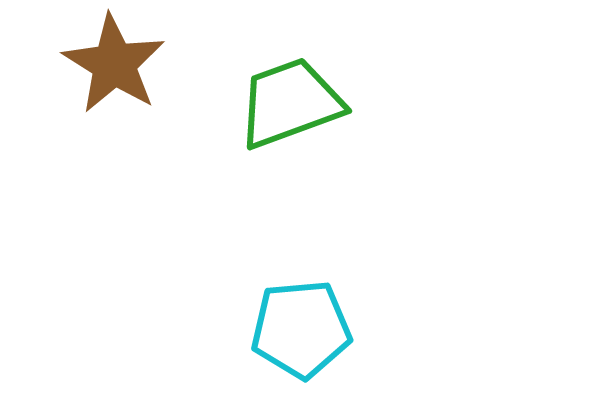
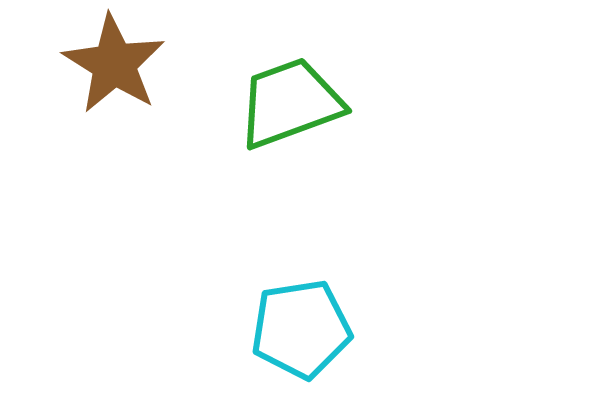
cyan pentagon: rotated 4 degrees counterclockwise
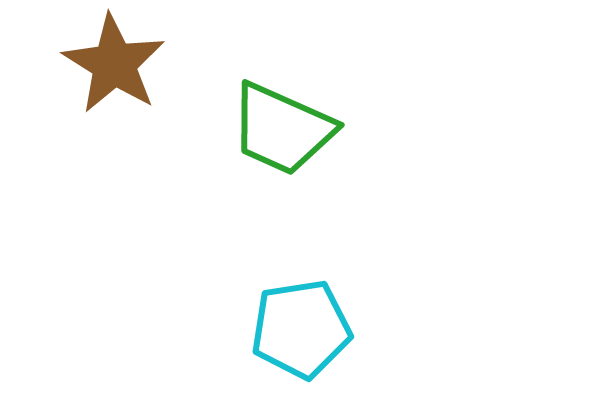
green trapezoid: moved 8 px left, 26 px down; rotated 136 degrees counterclockwise
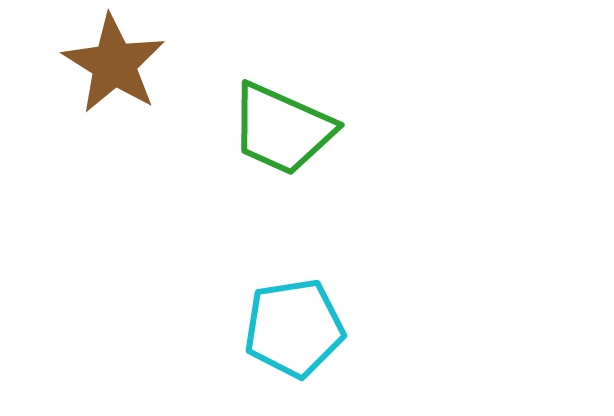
cyan pentagon: moved 7 px left, 1 px up
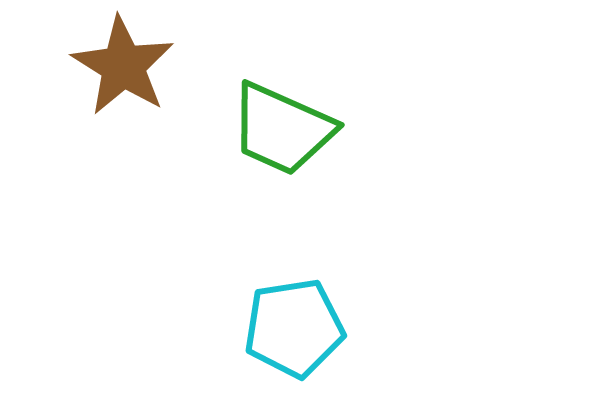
brown star: moved 9 px right, 2 px down
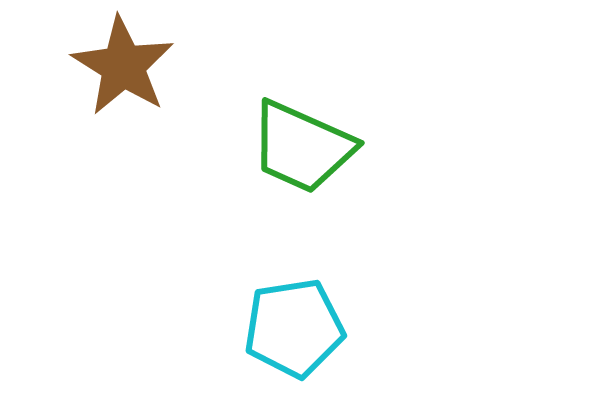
green trapezoid: moved 20 px right, 18 px down
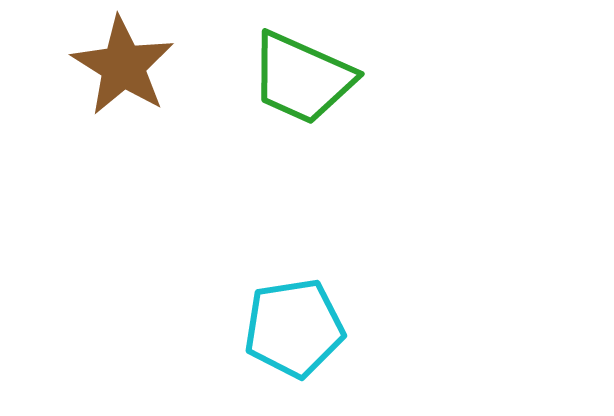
green trapezoid: moved 69 px up
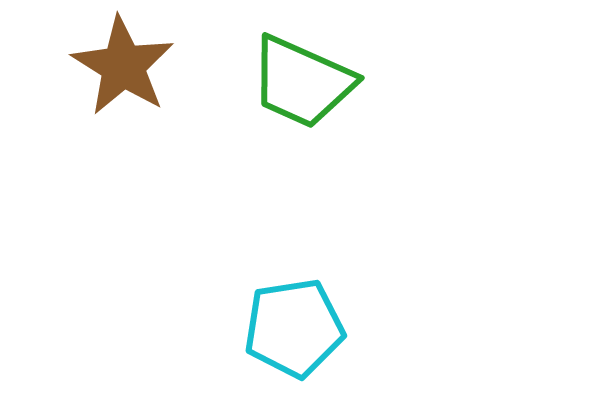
green trapezoid: moved 4 px down
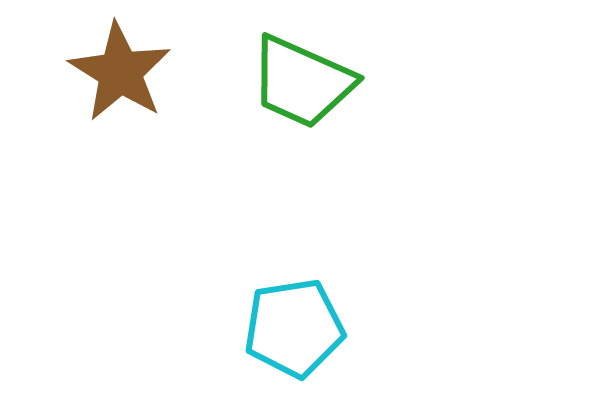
brown star: moved 3 px left, 6 px down
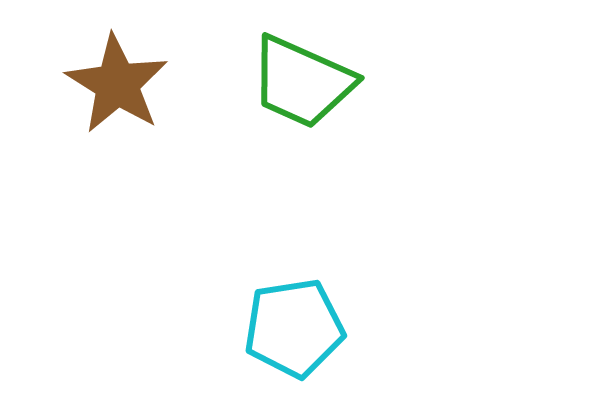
brown star: moved 3 px left, 12 px down
